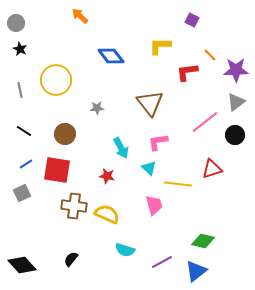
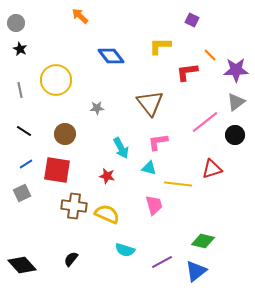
cyan triangle: rotated 28 degrees counterclockwise
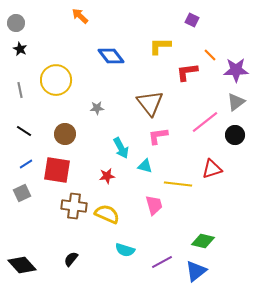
pink L-shape: moved 6 px up
cyan triangle: moved 4 px left, 2 px up
red star: rotated 21 degrees counterclockwise
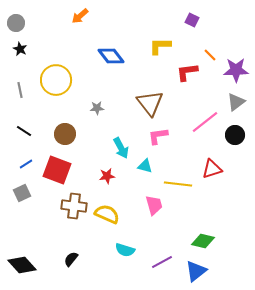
orange arrow: rotated 84 degrees counterclockwise
red square: rotated 12 degrees clockwise
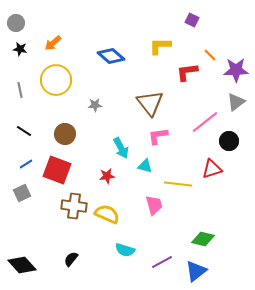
orange arrow: moved 27 px left, 27 px down
black star: rotated 16 degrees counterclockwise
blue diamond: rotated 12 degrees counterclockwise
gray star: moved 2 px left, 3 px up
black circle: moved 6 px left, 6 px down
green diamond: moved 2 px up
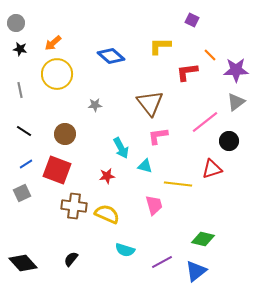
yellow circle: moved 1 px right, 6 px up
black diamond: moved 1 px right, 2 px up
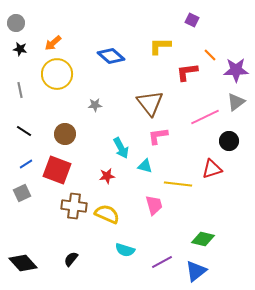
pink line: moved 5 px up; rotated 12 degrees clockwise
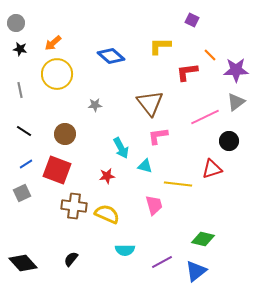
cyan semicircle: rotated 18 degrees counterclockwise
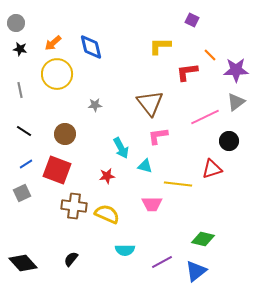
blue diamond: moved 20 px left, 9 px up; rotated 36 degrees clockwise
pink trapezoid: moved 2 px left, 1 px up; rotated 105 degrees clockwise
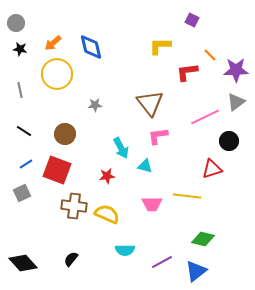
yellow line: moved 9 px right, 12 px down
